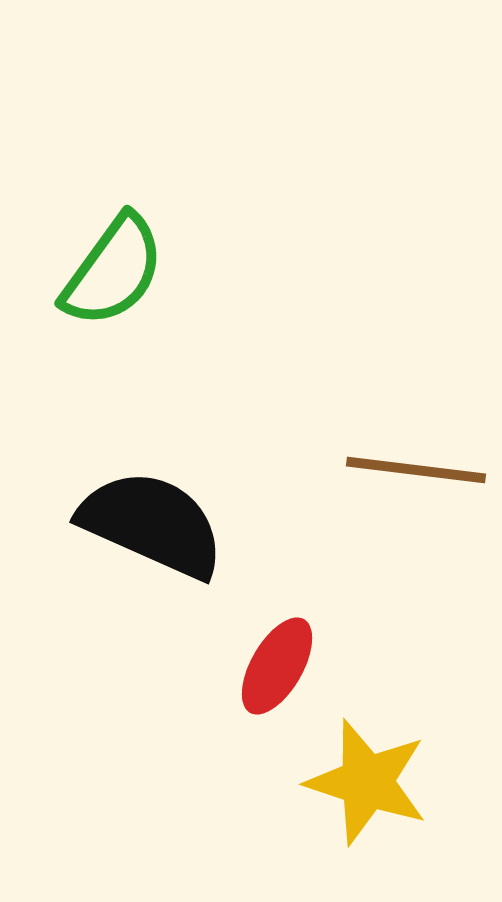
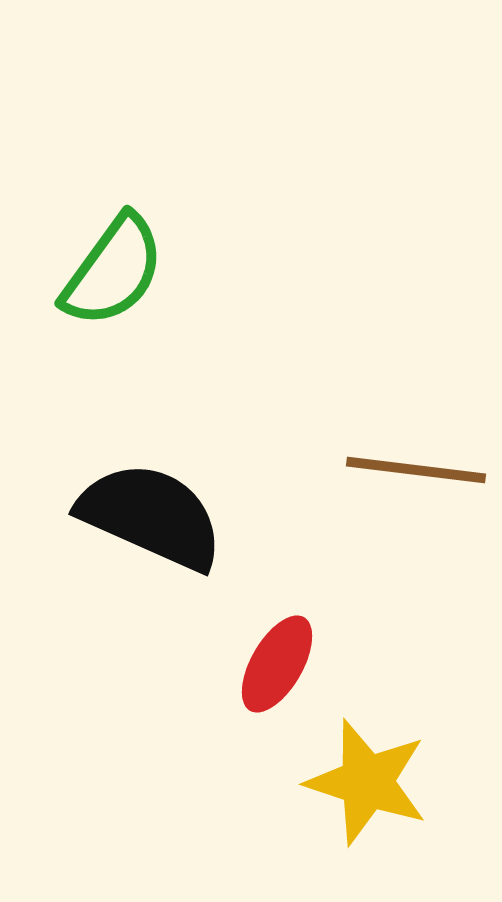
black semicircle: moved 1 px left, 8 px up
red ellipse: moved 2 px up
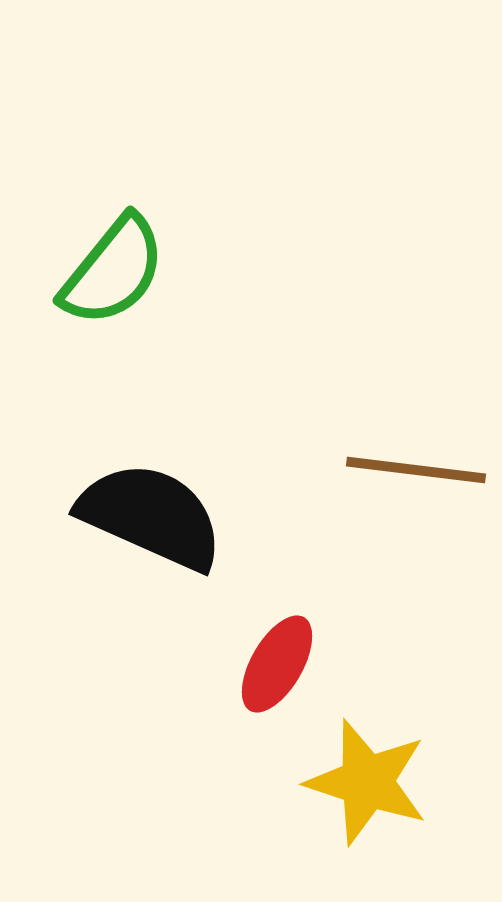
green semicircle: rotated 3 degrees clockwise
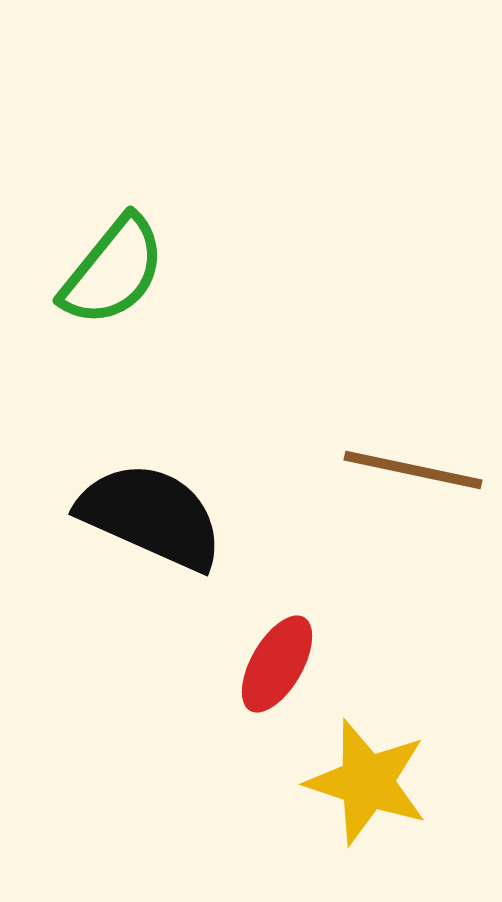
brown line: moved 3 px left; rotated 5 degrees clockwise
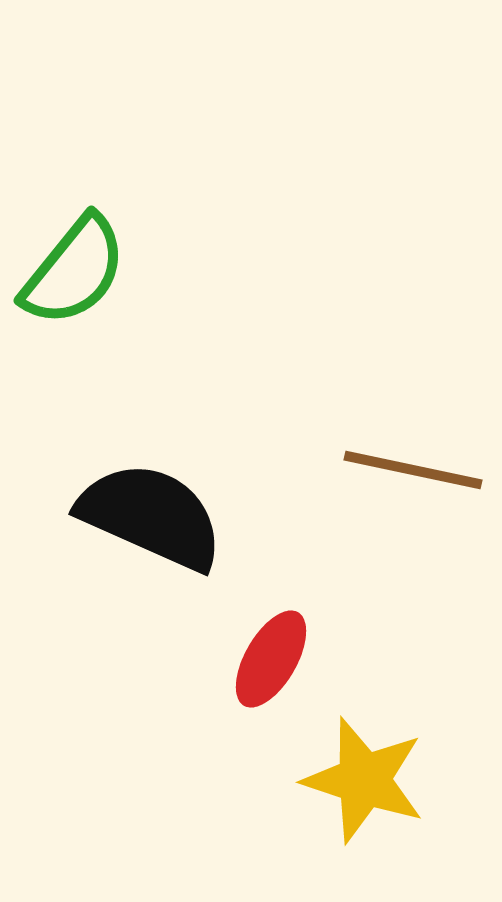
green semicircle: moved 39 px left
red ellipse: moved 6 px left, 5 px up
yellow star: moved 3 px left, 2 px up
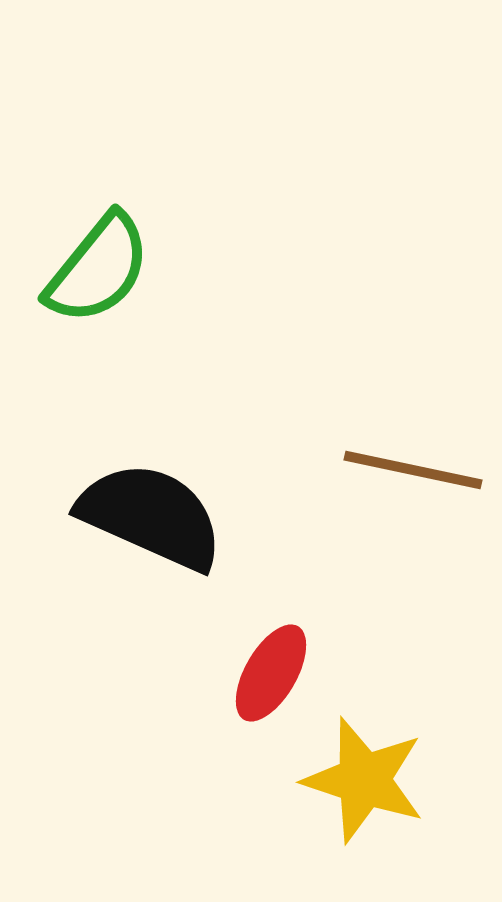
green semicircle: moved 24 px right, 2 px up
red ellipse: moved 14 px down
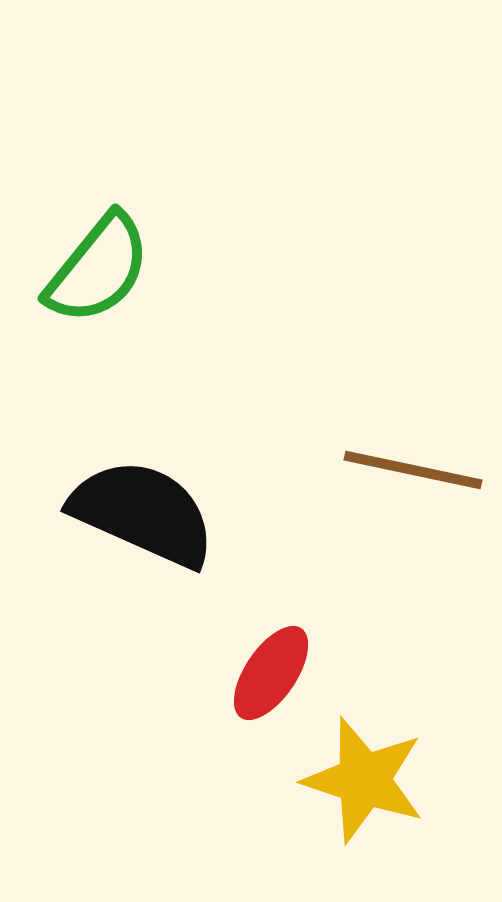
black semicircle: moved 8 px left, 3 px up
red ellipse: rotated 4 degrees clockwise
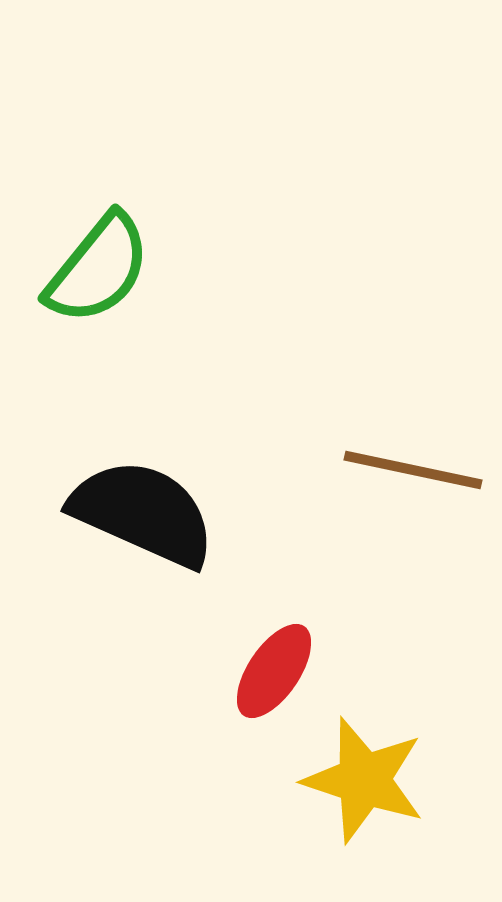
red ellipse: moved 3 px right, 2 px up
